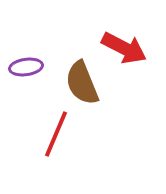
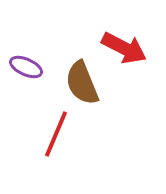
purple ellipse: rotated 32 degrees clockwise
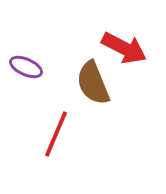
brown semicircle: moved 11 px right
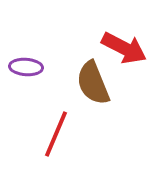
purple ellipse: rotated 20 degrees counterclockwise
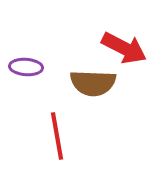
brown semicircle: rotated 66 degrees counterclockwise
red line: moved 1 px right, 2 px down; rotated 33 degrees counterclockwise
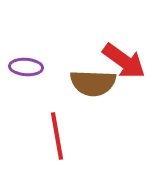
red arrow: moved 13 px down; rotated 9 degrees clockwise
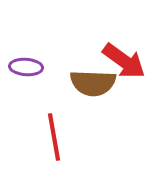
red line: moved 3 px left, 1 px down
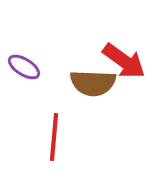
purple ellipse: moved 2 px left; rotated 28 degrees clockwise
red line: rotated 15 degrees clockwise
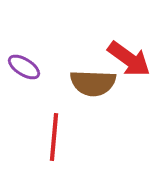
red arrow: moved 5 px right, 2 px up
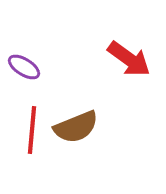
brown semicircle: moved 17 px left, 44 px down; rotated 24 degrees counterclockwise
red line: moved 22 px left, 7 px up
